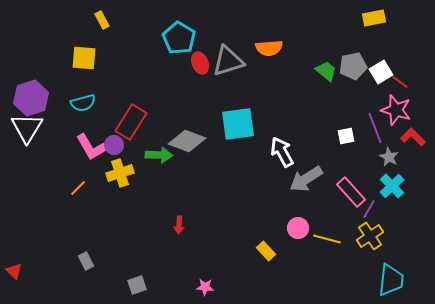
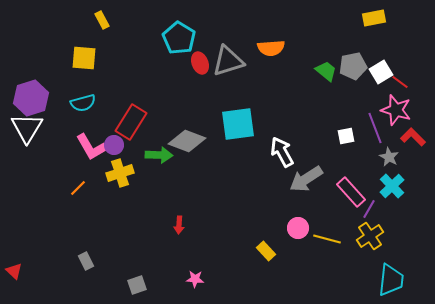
orange semicircle at (269, 48): moved 2 px right
pink star at (205, 287): moved 10 px left, 8 px up
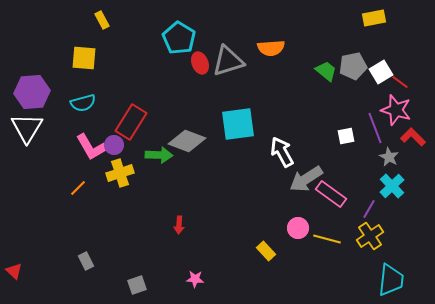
purple hexagon at (31, 98): moved 1 px right, 6 px up; rotated 12 degrees clockwise
pink rectangle at (351, 192): moved 20 px left, 2 px down; rotated 12 degrees counterclockwise
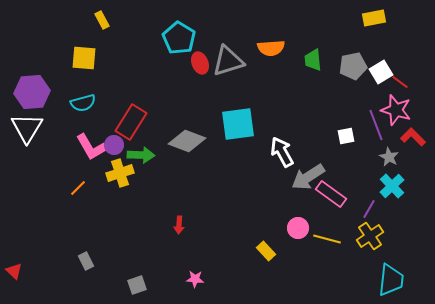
green trapezoid at (326, 71): moved 13 px left, 11 px up; rotated 135 degrees counterclockwise
purple line at (375, 128): moved 1 px right, 3 px up
green arrow at (159, 155): moved 18 px left
gray arrow at (306, 179): moved 2 px right, 2 px up
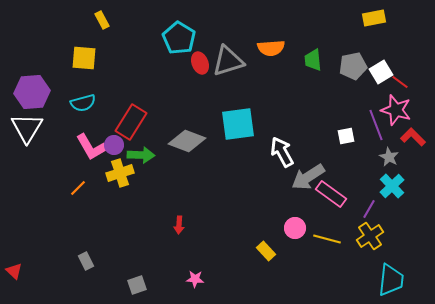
pink circle at (298, 228): moved 3 px left
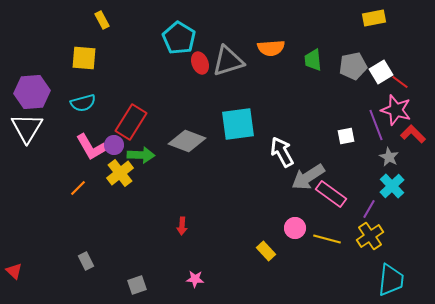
red L-shape at (413, 137): moved 3 px up
yellow cross at (120, 173): rotated 20 degrees counterclockwise
red arrow at (179, 225): moved 3 px right, 1 px down
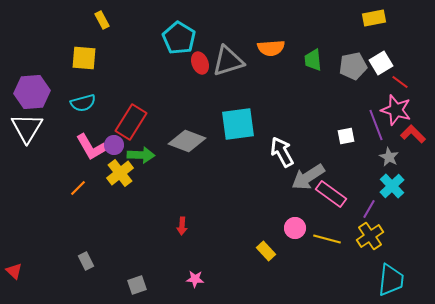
white square at (381, 72): moved 9 px up
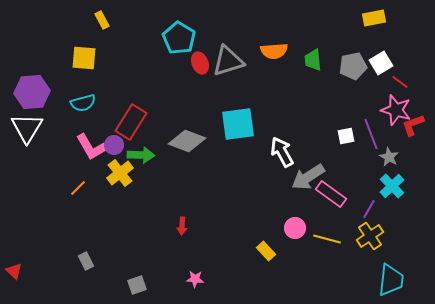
orange semicircle at (271, 48): moved 3 px right, 3 px down
purple line at (376, 125): moved 5 px left, 9 px down
red L-shape at (413, 134): moved 9 px up; rotated 65 degrees counterclockwise
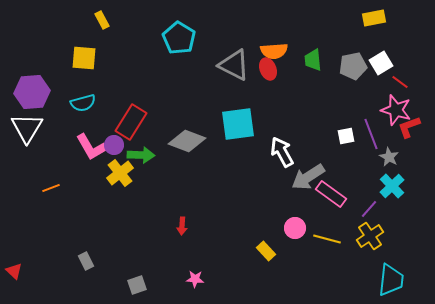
gray triangle at (228, 61): moved 6 px right, 4 px down; rotated 44 degrees clockwise
red ellipse at (200, 63): moved 68 px right, 6 px down
red L-shape at (413, 125): moved 4 px left, 2 px down
orange line at (78, 188): moved 27 px left; rotated 24 degrees clockwise
purple line at (369, 209): rotated 12 degrees clockwise
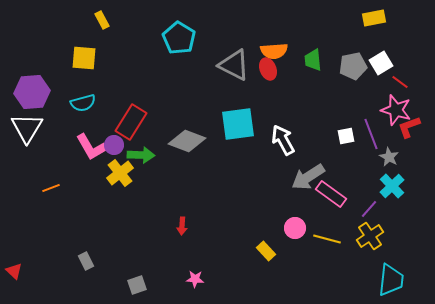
white arrow at (282, 152): moved 1 px right, 12 px up
